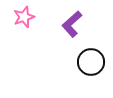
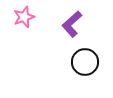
black circle: moved 6 px left
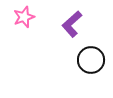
black circle: moved 6 px right, 2 px up
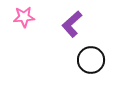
pink star: rotated 15 degrees clockwise
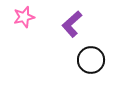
pink star: rotated 10 degrees counterclockwise
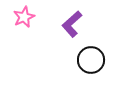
pink star: rotated 10 degrees counterclockwise
